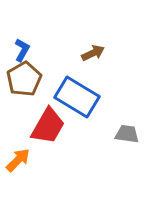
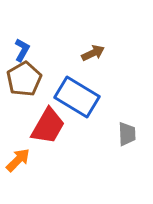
gray trapezoid: rotated 80 degrees clockwise
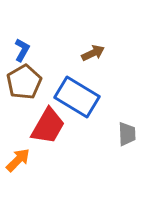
brown pentagon: moved 3 px down
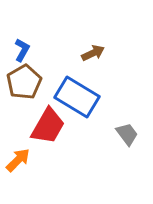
gray trapezoid: rotated 35 degrees counterclockwise
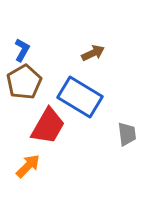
blue rectangle: moved 3 px right
gray trapezoid: rotated 30 degrees clockwise
orange arrow: moved 10 px right, 6 px down
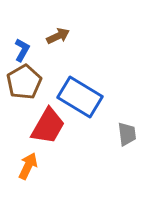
brown arrow: moved 35 px left, 17 px up
orange arrow: rotated 20 degrees counterclockwise
